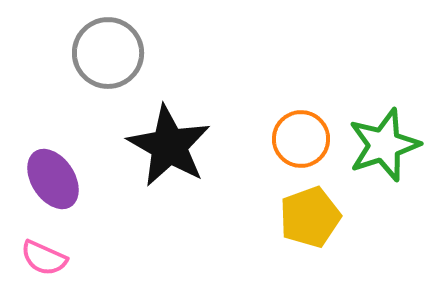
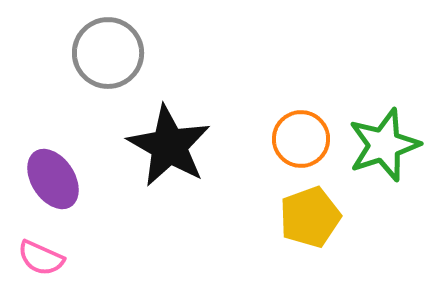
pink semicircle: moved 3 px left
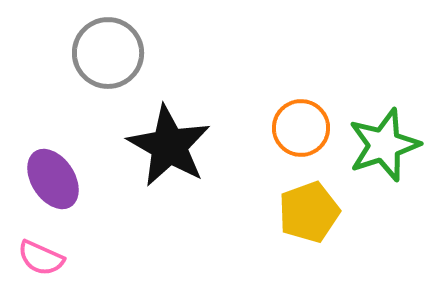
orange circle: moved 11 px up
yellow pentagon: moved 1 px left, 5 px up
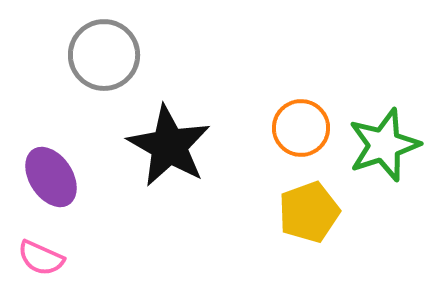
gray circle: moved 4 px left, 2 px down
purple ellipse: moved 2 px left, 2 px up
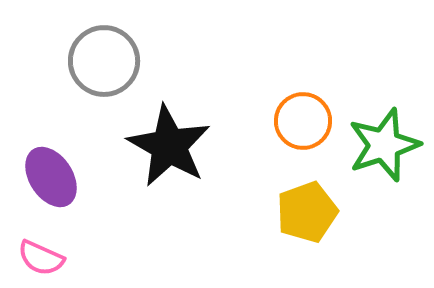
gray circle: moved 6 px down
orange circle: moved 2 px right, 7 px up
yellow pentagon: moved 2 px left
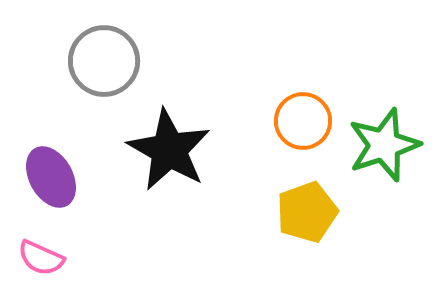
black star: moved 4 px down
purple ellipse: rotated 4 degrees clockwise
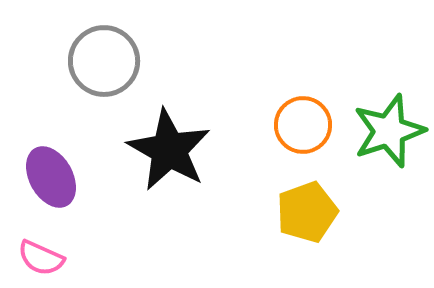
orange circle: moved 4 px down
green star: moved 5 px right, 14 px up
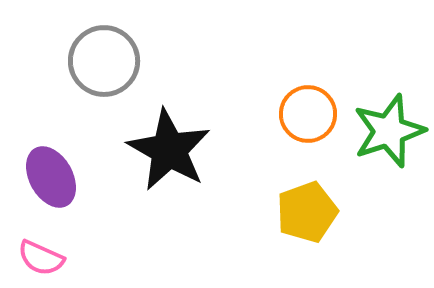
orange circle: moved 5 px right, 11 px up
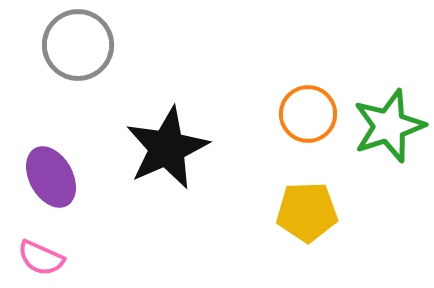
gray circle: moved 26 px left, 16 px up
green star: moved 5 px up
black star: moved 2 px left, 2 px up; rotated 18 degrees clockwise
yellow pentagon: rotated 18 degrees clockwise
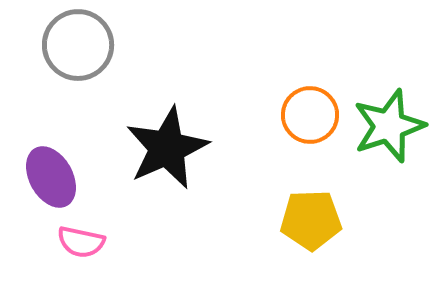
orange circle: moved 2 px right, 1 px down
yellow pentagon: moved 4 px right, 8 px down
pink semicircle: moved 40 px right, 16 px up; rotated 12 degrees counterclockwise
